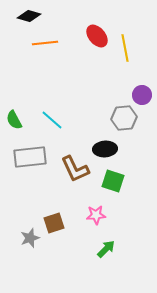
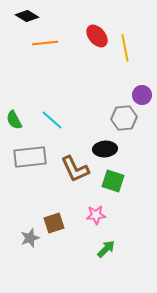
black diamond: moved 2 px left; rotated 15 degrees clockwise
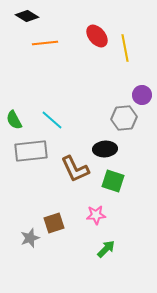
gray rectangle: moved 1 px right, 6 px up
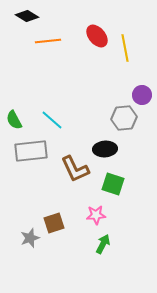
orange line: moved 3 px right, 2 px up
green square: moved 3 px down
green arrow: moved 3 px left, 5 px up; rotated 18 degrees counterclockwise
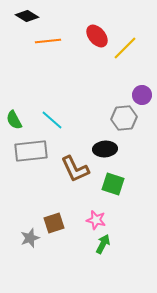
yellow line: rotated 56 degrees clockwise
pink star: moved 5 px down; rotated 18 degrees clockwise
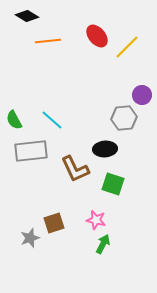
yellow line: moved 2 px right, 1 px up
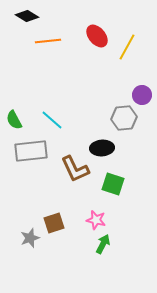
yellow line: rotated 16 degrees counterclockwise
black ellipse: moved 3 px left, 1 px up
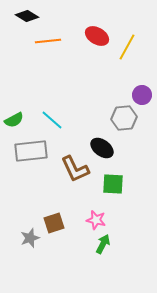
red ellipse: rotated 20 degrees counterclockwise
green semicircle: rotated 90 degrees counterclockwise
black ellipse: rotated 40 degrees clockwise
green square: rotated 15 degrees counterclockwise
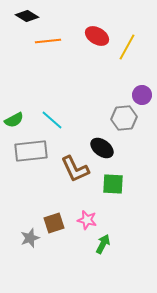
pink star: moved 9 px left
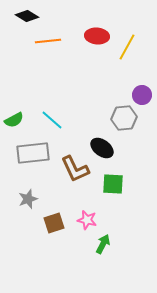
red ellipse: rotated 25 degrees counterclockwise
gray rectangle: moved 2 px right, 2 px down
gray star: moved 2 px left, 39 px up
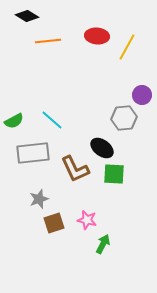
green semicircle: moved 1 px down
green square: moved 1 px right, 10 px up
gray star: moved 11 px right
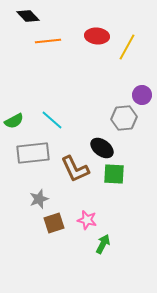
black diamond: moved 1 px right; rotated 15 degrees clockwise
